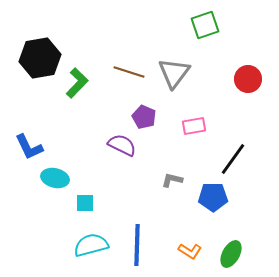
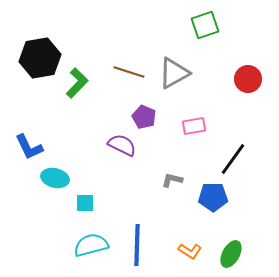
gray triangle: rotated 24 degrees clockwise
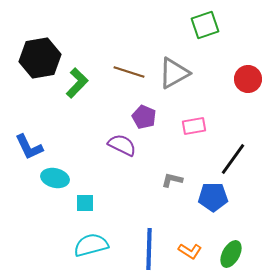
blue line: moved 12 px right, 4 px down
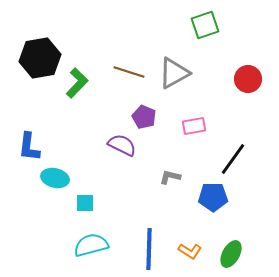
blue L-shape: rotated 32 degrees clockwise
gray L-shape: moved 2 px left, 3 px up
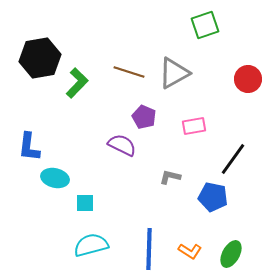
blue pentagon: rotated 12 degrees clockwise
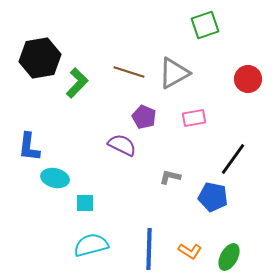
pink rectangle: moved 8 px up
green ellipse: moved 2 px left, 3 px down
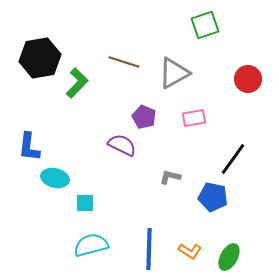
brown line: moved 5 px left, 10 px up
